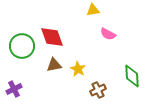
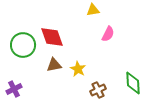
pink semicircle: rotated 91 degrees counterclockwise
green circle: moved 1 px right, 1 px up
green diamond: moved 1 px right, 7 px down
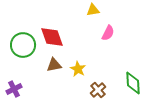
pink semicircle: moved 1 px up
brown cross: rotated 14 degrees counterclockwise
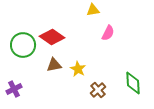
red diamond: rotated 35 degrees counterclockwise
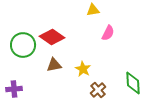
yellow star: moved 5 px right
purple cross: rotated 21 degrees clockwise
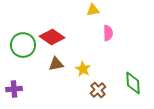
pink semicircle: rotated 28 degrees counterclockwise
brown triangle: moved 2 px right, 1 px up
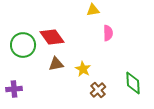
red diamond: rotated 20 degrees clockwise
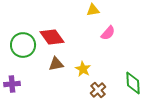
pink semicircle: rotated 42 degrees clockwise
purple cross: moved 2 px left, 5 px up
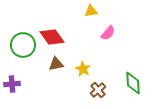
yellow triangle: moved 2 px left, 1 px down
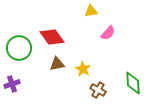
green circle: moved 4 px left, 3 px down
brown triangle: moved 1 px right
purple cross: rotated 14 degrees counterclockwise
brown cross: rotated 21 degrees counterclockwise
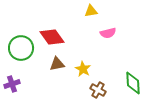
pink semicircle: rotated 35 degrees clockwise
green circle: moved 2 px right
